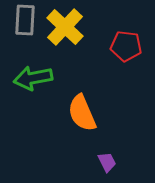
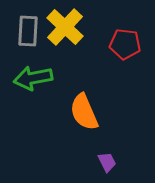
gray rectangle: moved 3 px right, 11 px down
red pentagon: moved 1 px left, 2 px up
orange semicircle: moved 2 px right, 1 px up
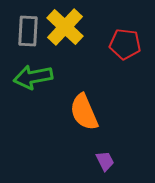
green arrow: moved 1 px up
purple trapezoid: moved 2 px left, 1 px up
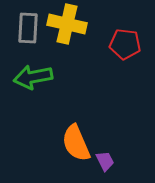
yellow cross: moved 2 px right, 3 px up; rotated 30 degrees counterclockwise
gray rectangle: moved 3 px up
orange semicircle: moved 8 px left, 31 px down
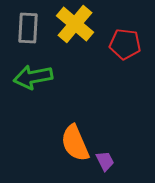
yellow cross: moved 8 px right; rotated 27 degrees clockwise
orange semicircle: moved 1 px left
